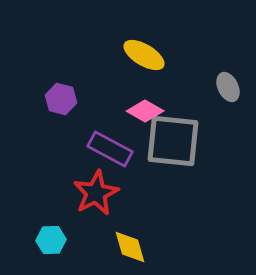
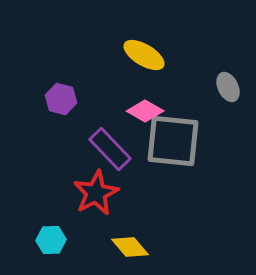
purple rectangle: rotated 18 degrees clockwise
yellow diamond: rotated 24 degrees counterclockwise
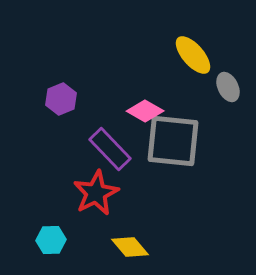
yellow ellipse: moved 49 px right; rotated 18 degrees clockwise
purple hexagon: rotated 24 degrees clockwise
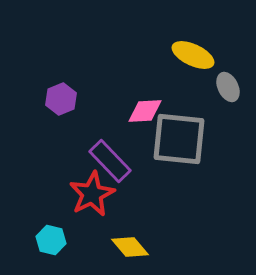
yellow ellipse: rotated 24 degrees counterclockwise
pink diamond: rotated 33 degrees counterclockwise
gray square: moved 6 px right, 2 px up
purple rectangle: moved 12 px down
red star: moved 4 px left, 1 px down
cyan hexagon: rotated 16 degrees clockwise
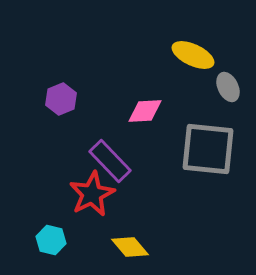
gray square: moved 29 px right, 10 px down
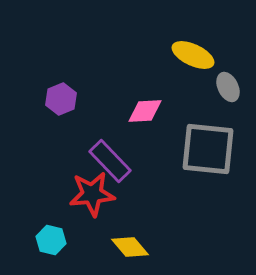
red star: rotated 21 degrees clockwise
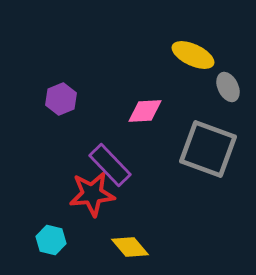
gray square: rotated 14 degrees clockwise
purple rectangle: moved 4 px down
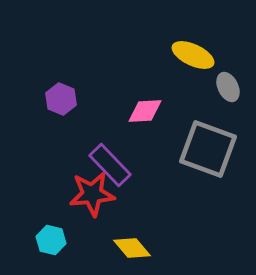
purple hexagon: rotated 16 degrees counterclockwise
yellow diamond: moved 2 px right, 1 px down
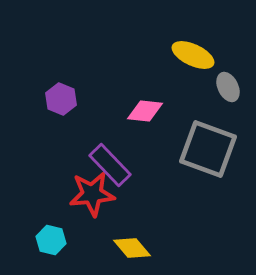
pink diamond: rotated 9 degrees clockwise
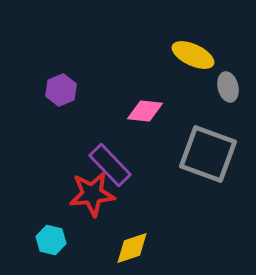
gray ellipse: rotated 12 degrees clockwise
purple hexagon: moved 9 px up; rotated 16 degrees clockwise
gray square: moved 5 px down
yellow diamond: rotated 69 degrees counterclockwise
